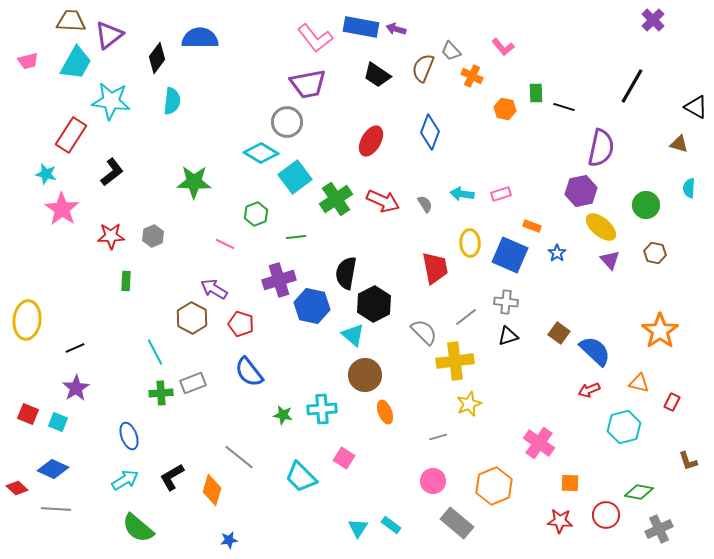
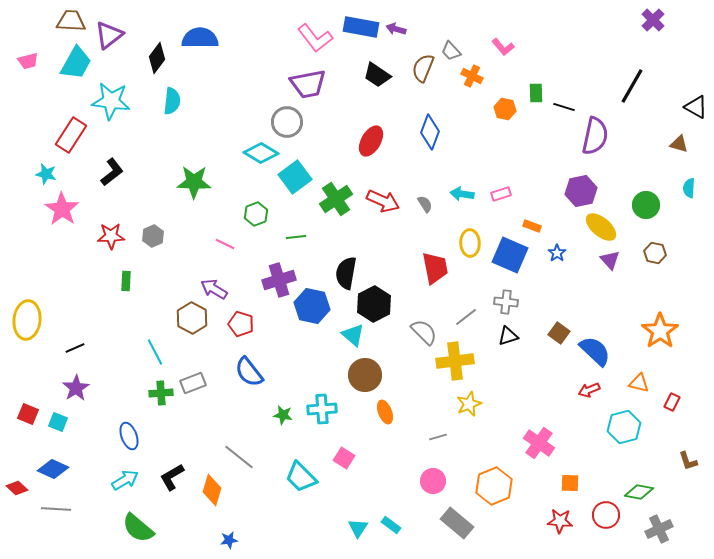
purple semicircle at (601, 148): moved 6 px left, 12 px up
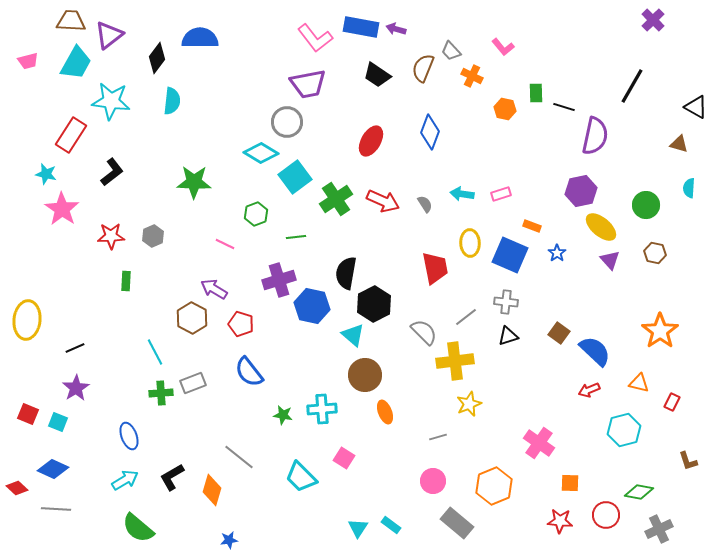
cyan hexagon at (624, 427): moved 3 px down
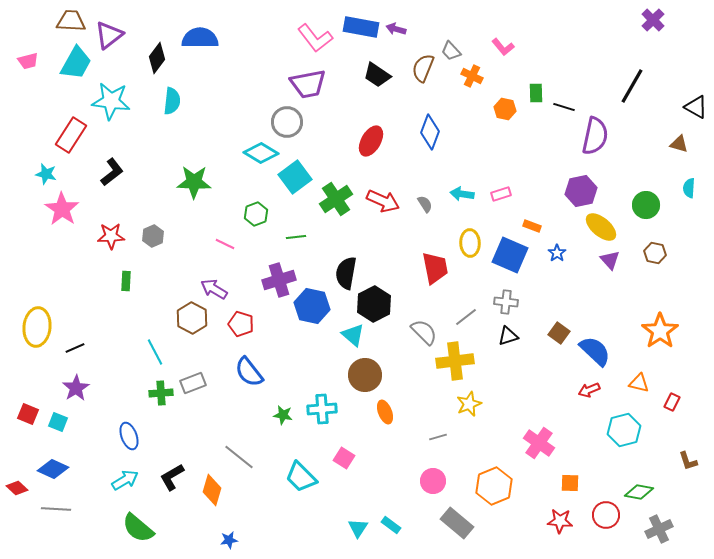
yellow ellipse at (27, 320): moved 10 px right, 7 px down
